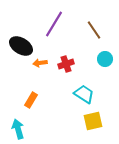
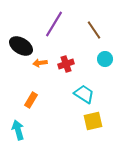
cyan arrow: moved 1 px down
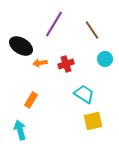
brown line: moved 2 px left
cyan arrow: moved 2 px right
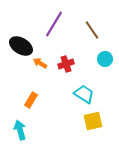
orange arrow: rotated 40 degrees clockwise
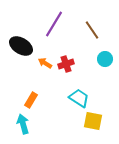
orange arrow: moved 5 px right
cyan trapezoid: moved 5 px left, 4 px down
yellow square: rotated 24 degrees clockwise
cyan arrow: moved 3 px right, 6 px up
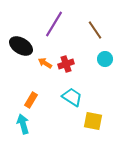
brown line: moved 3 px right
cyan trapezoid: moved 7 px left, 1 px up
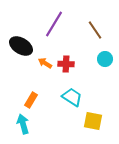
red cross: rotated 21 degrees clockwise
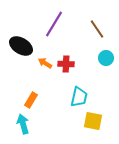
brown line: moved 2 px right, 1 px up
cyan circle: moved 1 px right, 1 px up
cyan trapezoid: moved 7 px right; rotated 70 degrees clockwise
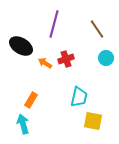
purple line: rotated 16 degrees counterclockwise
red cross: moved 5 px up; rotated 21 degrees counterclockwise
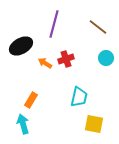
brown line: moved 1 px right, 2 px up; rotated 18 degrees counterclockwise
black ellipse: rotated 60 degrees counterclockwise
yellow square: moved 1 px right, 3 px down
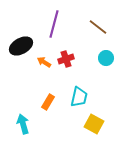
orange arrow: moved 1 px left, 1 px up
orange rectangle: moved 17 px right, 2 px down
yellow square: rotated 18 degrees clockwise
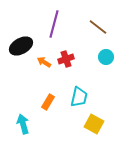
cyan circle: moved 1 px up
